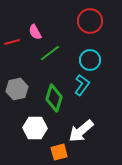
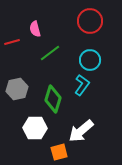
pink semicircle: moved 3 px up; rotated 14 degrees clockwise
green diamond: moved 1 px left, 1 px down
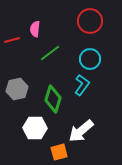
pink semicircle: rotated 21 degrees clockwise
red line: moved 2 px up
cyan circle: moved 1 px up
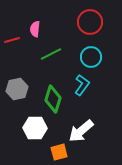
red circle: moved 1 px down
green line: moved 1 px right, 1 px down; rotated 10 degrees clockwise
cyan circle: moved 1 px right, 2 px up
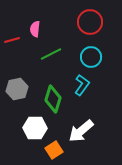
orange square: moved 5 px left, 2 px up; rotated 18 degrees counterclockwise
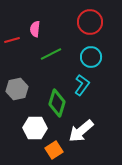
green diamond: moved 4 px right, 4 px down
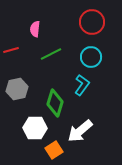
red circle: moved 2 px right
red line: moved 1 px left, 10 px down
green diamond: moved 2 px left
white arrow: moved 1 px left
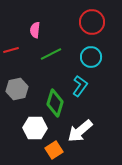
pink semicircle: moved 1 px down
cyan L-shape: moved 2 px left, 1 px down
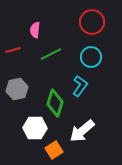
red line: moved 2 px right
white arrow: moved 2 px right
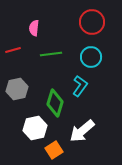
pink semicircle: moved 1 px left, 2 px up
green line: rotated 20 degrees clockwise
white hexagon: rotated 15 degrees counterclockwise
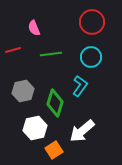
pink semicircle: rotated 28 degrees counterclockwise
gray hexagon: moved 6 px right, 2 px down
